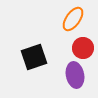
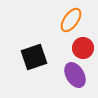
orange ellipse: moved 2 px left, 1 px down
purple ellipse: rotated 20 degrees counterclockwise
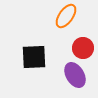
orange ellipse: moved 5 px left, 4 px up
black square: rotated 16 degrees clockwise
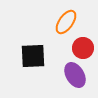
orange ellipse: moved 6 px down
black square: moved 1 px left, 1 px up
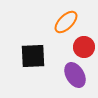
orange ellipse: rotated 10 degrees clockwise
red circle: moved 1 px right, 1 px up
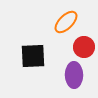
purple ellipse: moved 1 px left; rotated 30 degrees clockwise
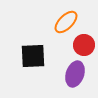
red circle: moved 2 px up
purple ellipse: moved 1 px right, 1 px up; rotated 20 degrees clockwise
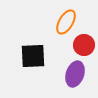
orange ellipse: rotated 15 degrees counterclockwise
